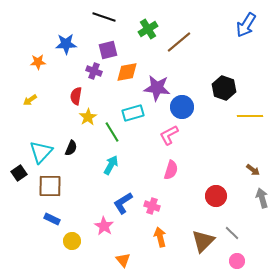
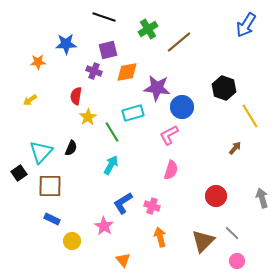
yellow line: rotated 60 degrees clockwise
brown arrow: moved 18 px left, 22 px up; rotated 88 degrees counterclockwise
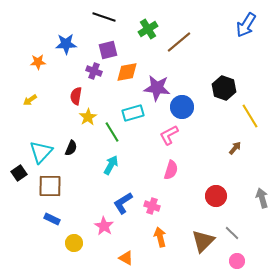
yellow circle: moved 2 px right, 2 px down
orange triangle: moved 3 px right, 2 px up; rotated 21 degrees counterclockwise
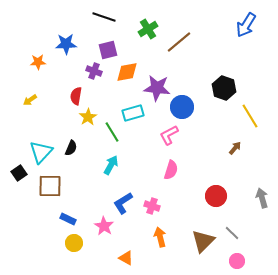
blue rectangle: moved 16 px right
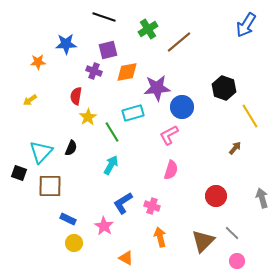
purple star: rotated 12 degrees counterclockwise
black square: rotated 35 degrees counterclockwise
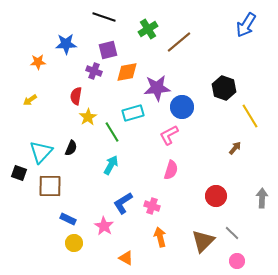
gray arrow: rotated 18 degrees clockwise
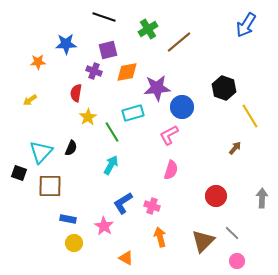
red semicircle: moved 3 px up
blue rectangle: rotated 14 degrees counterclockwise
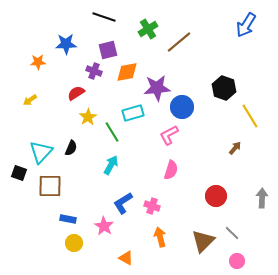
red semicircle: rotated 48 degrees clockwise
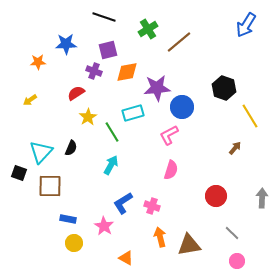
brown triangle: moved 14 px left, 4 px down; rotated 35 degrees clockwise
